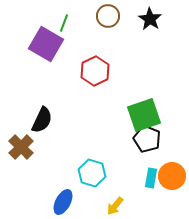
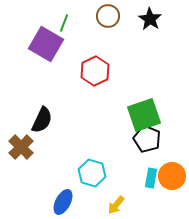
yellow arrow: moved 1 px right, 1 px up
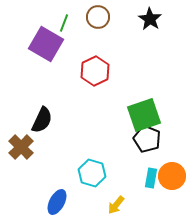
brown circle: moved 10 px left, 1 px down
blue ellipse: moved 6 px left
